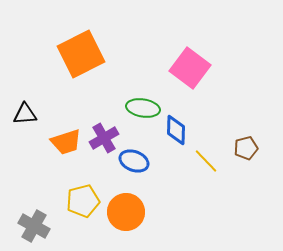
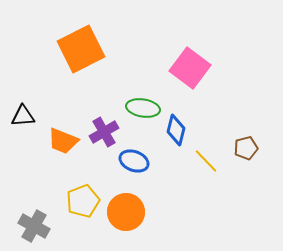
orange square: moved 5 px up
black triangle: moved 2 px left, 2 px down
blue diamond: rotated 12 degrees clockwise
purple cross: moved 6 px up
orange trapezoid: moved 3 px left, 1 px up; rotated 40 degrees clockwise
yellow pentagon: rotated 8 degrees counterclockwise
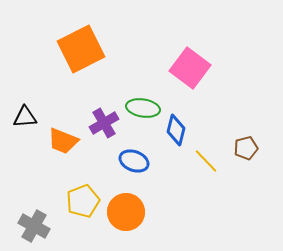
black triangle: moved 2 px right, 1 px down
purple cross: moved 9 px up
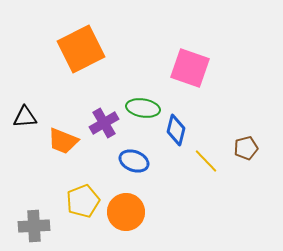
pink square: rotated 18 degrees counterclockwise
gray cross: rotated 32 degrees counterclockwise
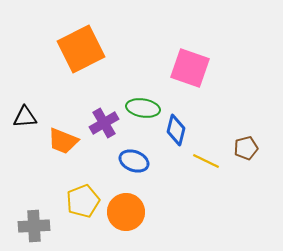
yellow line: rotated 20 degrees counterclockwise
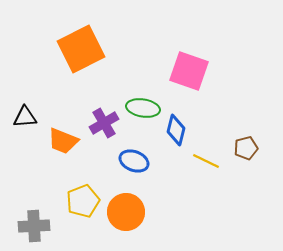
pink square: moved 1 px left, 3 px down
